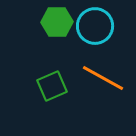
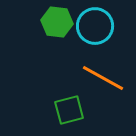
green hexagon: rotated 8 degrees clockwise
green square: moved 17 px right, 24 px down; rotated 8 degrees clockwise
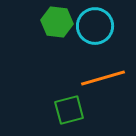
orange line: rotated 45 degrees counterclockwise
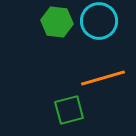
cyan circle: moved 4 px right, 5 px up
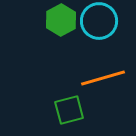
green hexagon: moved 4 px right, 2 px up; rotated 24 degrees clockwise
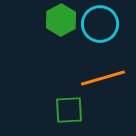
cyan circle: moved 1 px right, 3 px down
green square: rotated 12 degrees clockwise
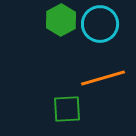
green square: moved 2 px left, 1 px up
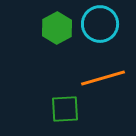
green hexagon: moved 4 px left, 8 px down
green square: moved 2 px left
